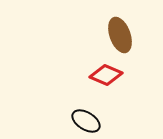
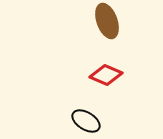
brown ellipse: moved 13 px left, 14 px up
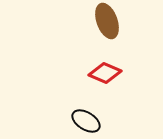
red diamond: moved 1 px left, 2 px up
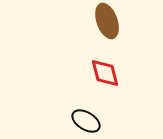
red diamond: rotated 52 degrees clockwise
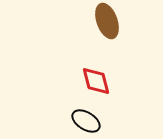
red diamond: moved 9 px left, 8 px down
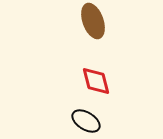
brown ellipse: moved 14 px left
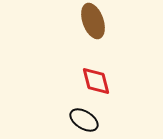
black ellipse: moved 2 px left, 1 px up
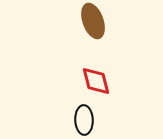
black ellipse: rotated 56 degrees clockwise
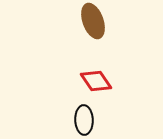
red diamond: rotated 20 degrees counterclockwise
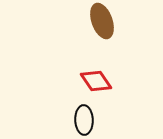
brown ellipse: moved 9 px right
